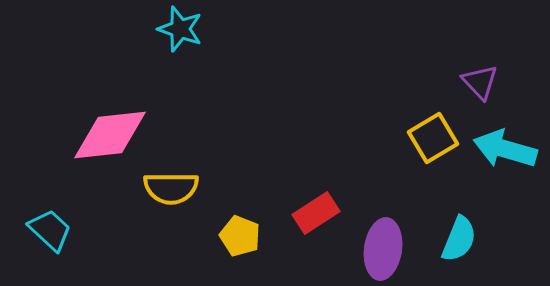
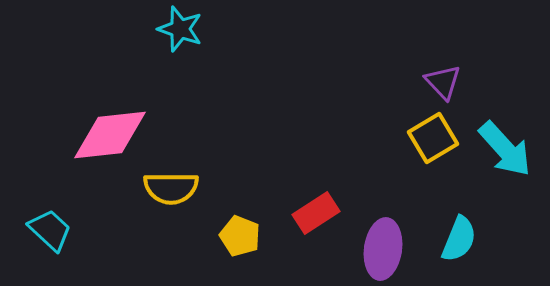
purple triangle: moved 37 px left
cyan arrow: rotated 148 degrees counterclockwise
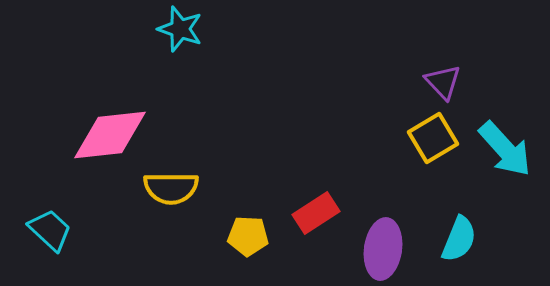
yellow pentagon: moved 8 px right; rotated 18 degrees counterclockwise
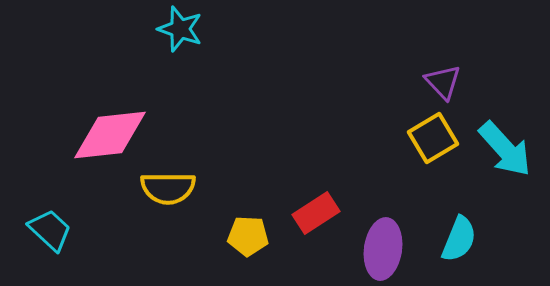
yellow semicircle: moved 3 px left
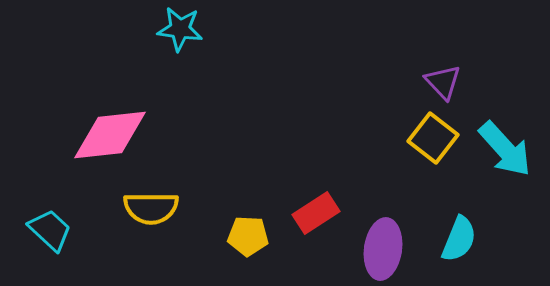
cyan star: rotated 12 degrees counterclockwise
yellow square: rotated 21 degrees counterclockwise
yellow semicircle: moved 17 px left, 20 px down
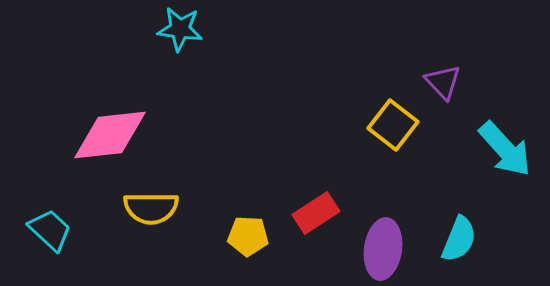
yellow square: moved 40 px left, 13 px up
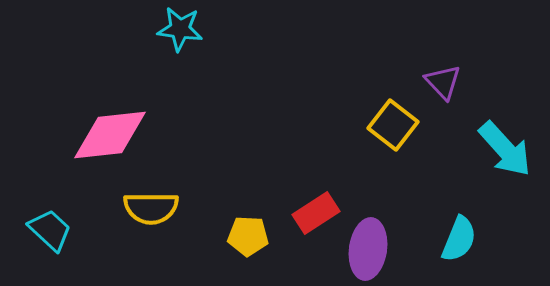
purple ellipse: moved 15 px left
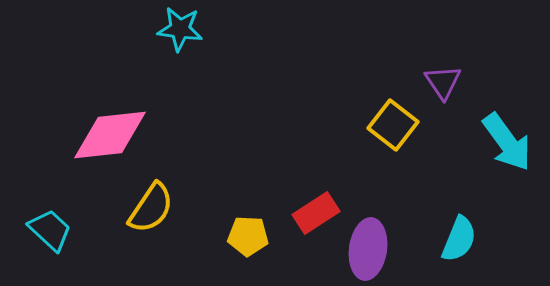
purple triangle: rotated 9 degrees clockwise
cyan arrow: moved 2 px right, 7 px up; rotated 6 degrees clockwise
yellow semicircle: rotated 56 degrees counterclockwise
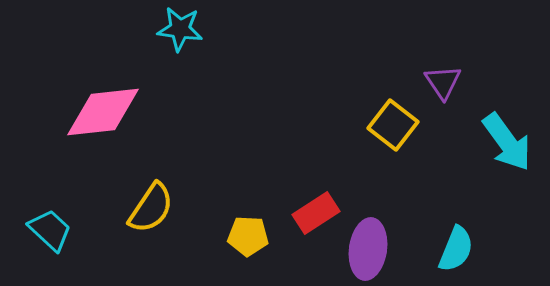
pink diamond: moved 7 px left, 23 px up
cyan semicircle: moved 3 px left, 10 px down
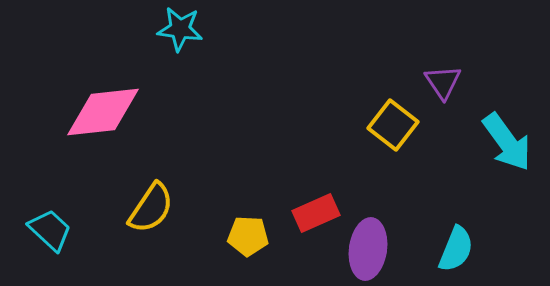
red rectangle: rotated 9 degrees clockwise
